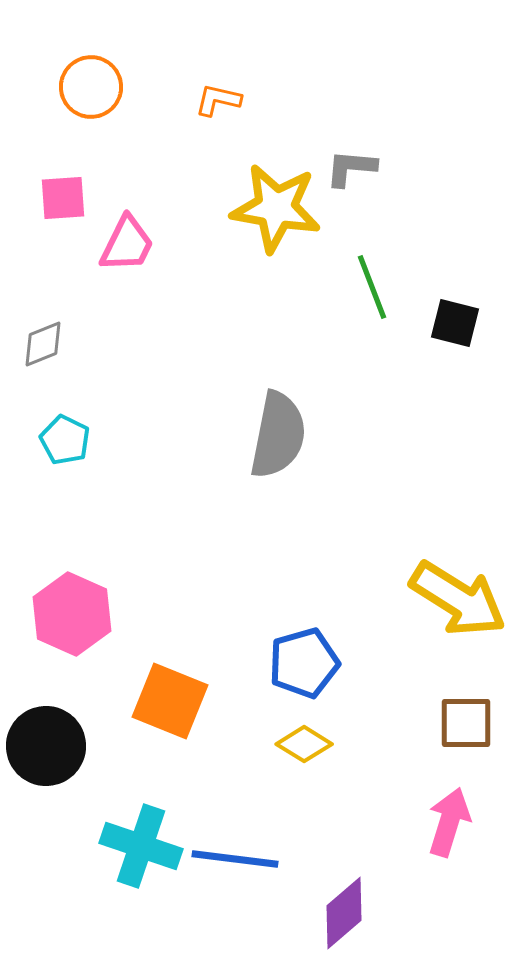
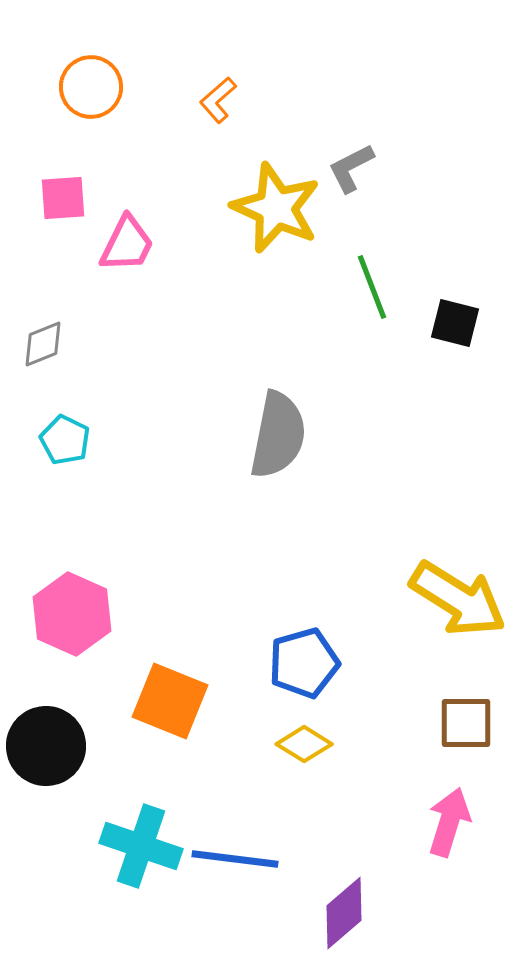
orange L-shape: rotated 54 degrees counterclockwise
gray L-shape: rotated 32 degrees counterclockwise
yellow star: rotated 14 degrees clockwise
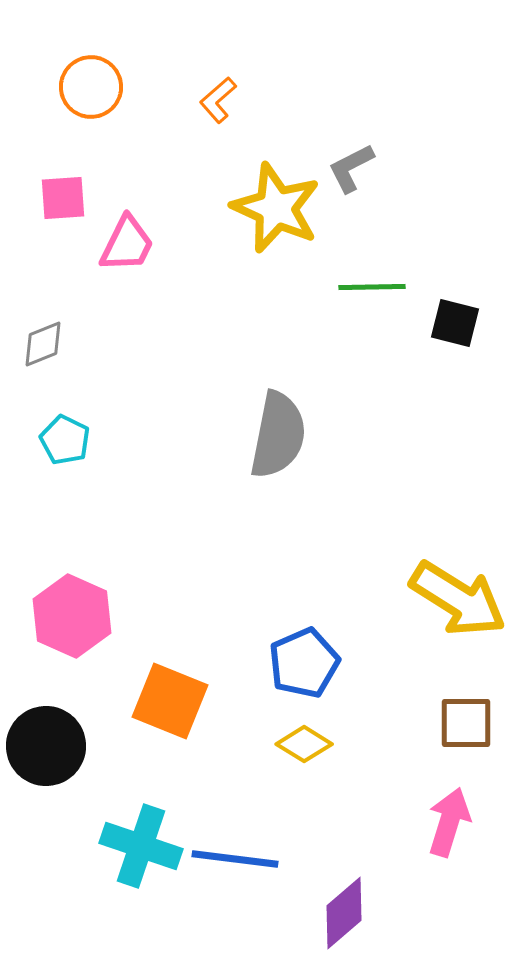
green line: rotated 70 degrees counterclockwise
pink hexagon: moved 2 px down
blue pentagon: rotated 8 degrees counterclockwise
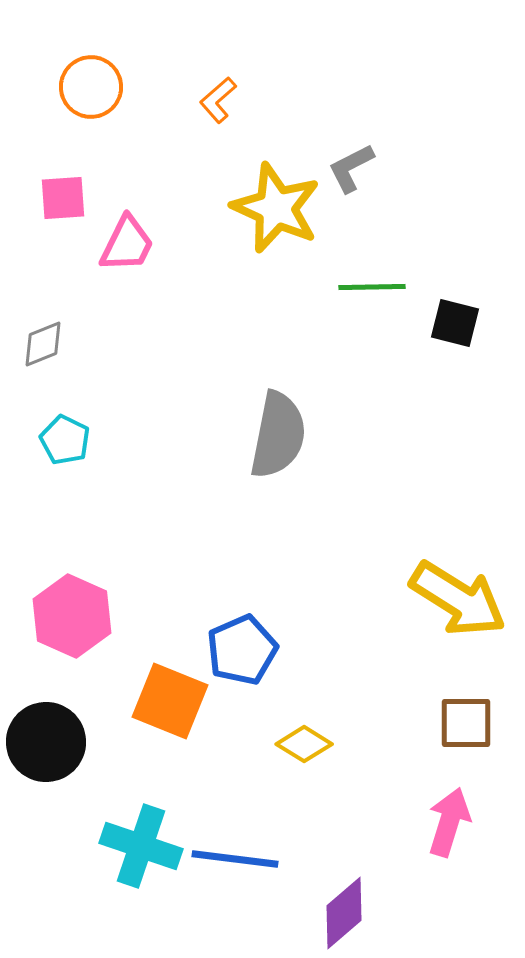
blue pentagon: moved 62 px left, 13 px up
black circle: moved 4 px up
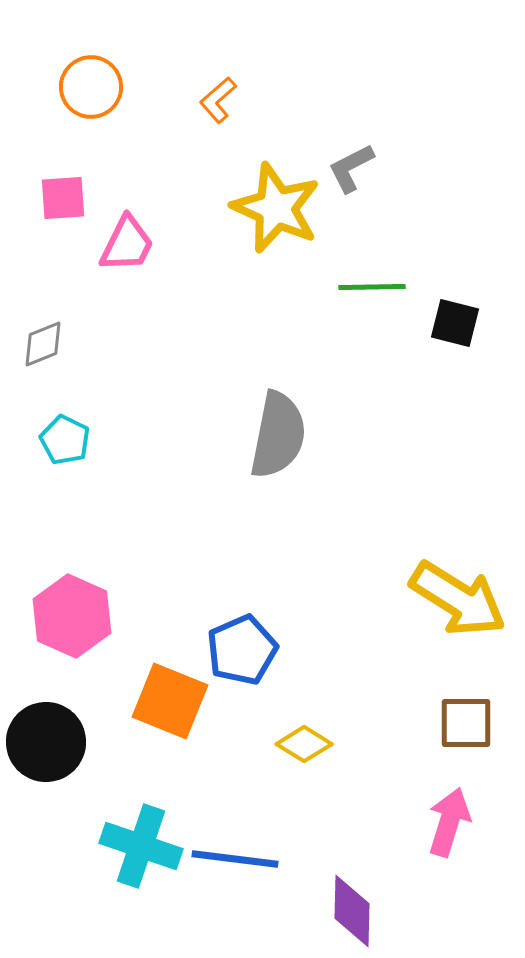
purple diamond: moved 8 px right, 2 px up; rotated 48 degrees counterclockwise
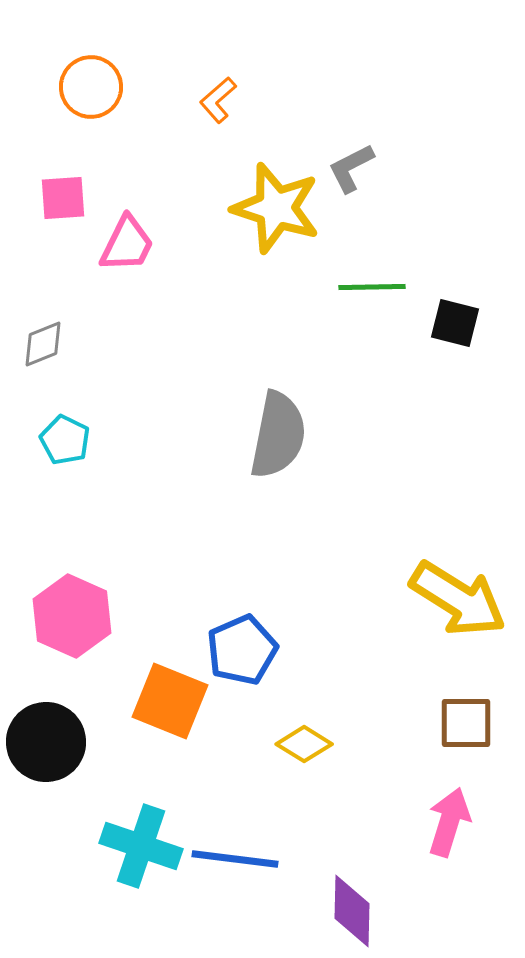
yellow star: rotated 6 degrees counterclockwise
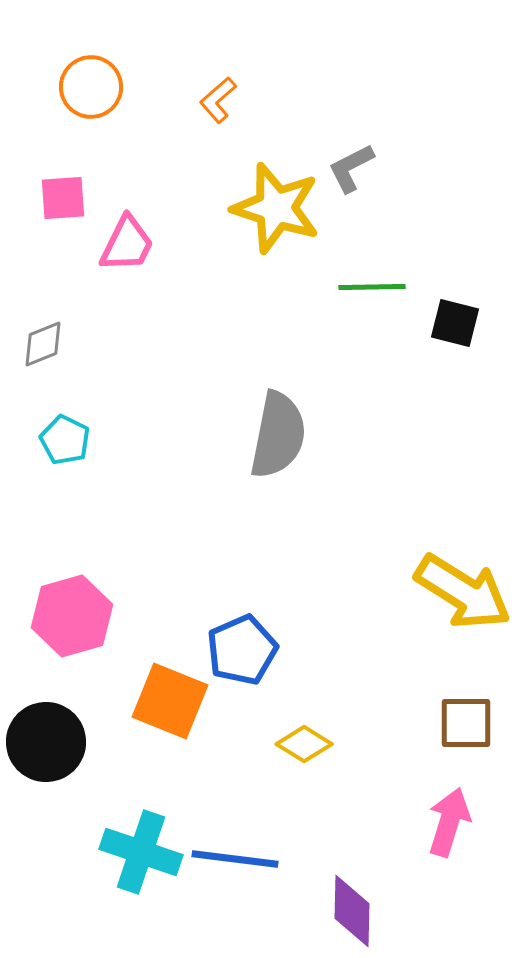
yellow arrow: moved 5 px right, 7 px up
pink hexagon: rotated 20 degrees clockwise
cyan cross: moved 6 px down
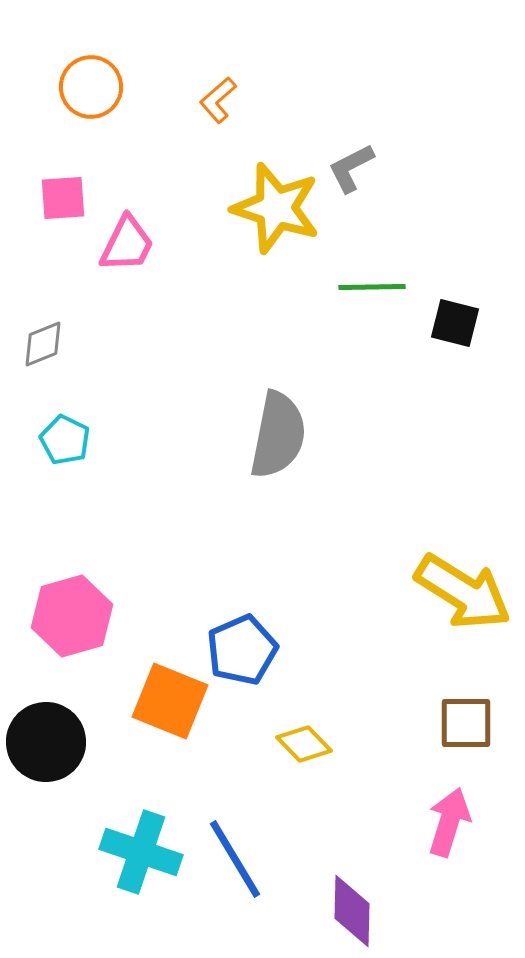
yellow diamond: rotated 14 degrees clockwise
blue line: rotated 52 degrees clockwise
